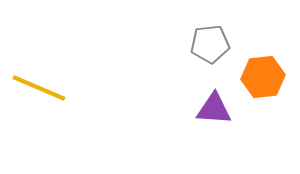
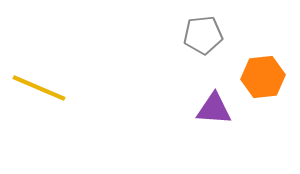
gray pentagon: moved 7 px left, 9 px up
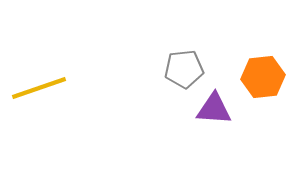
gray pentagon: moved 19 px left, 34 px down
yellow line: rotated 42 degrees counterclockwise
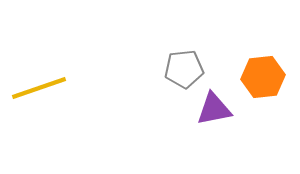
purple triangle: rotated 15 degrees counterclockwise
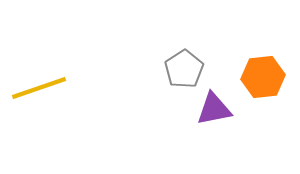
gray pentagon: rotated 27 degrees counterclockwise
